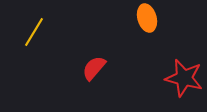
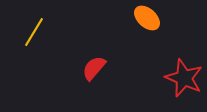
orange ellipse: rotated 32 degrees counterclockwise
red star: rotated 9 degrees clockwise
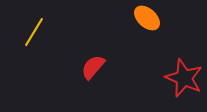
red semicircle: moved 1 px left, 1 px up
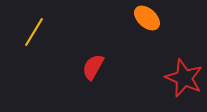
red semicircle: rotated 12 degrees counterclockwise
